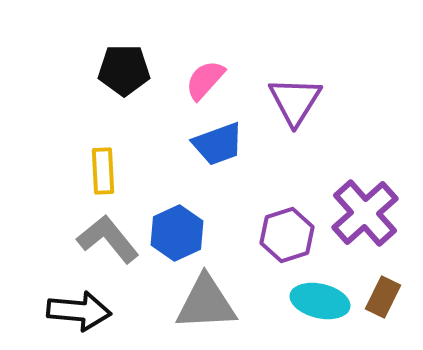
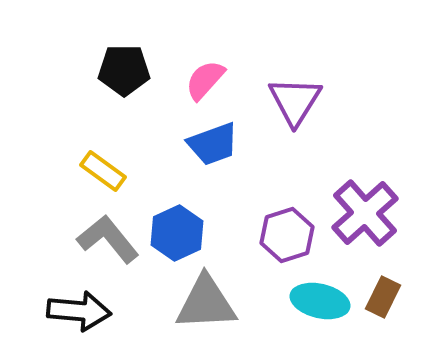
blue trapezoid: moved 5 px left
yellow rectangle: rotated 51 degrees counterclockwise
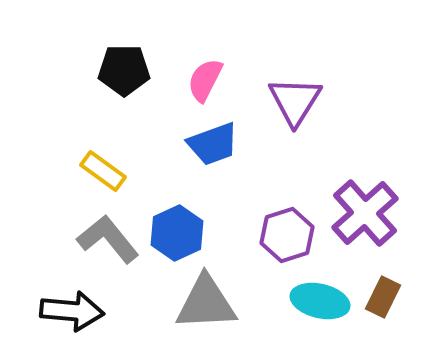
pink semicircle: rotated 15 degrees counterclockwise
black arrow: moved 7 px left
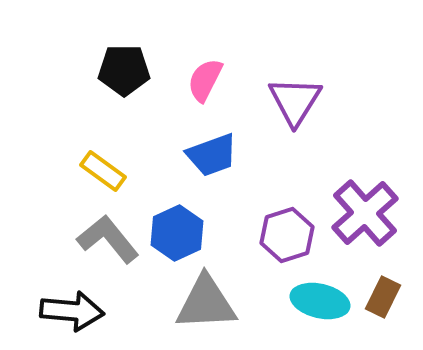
blue trapezoid: moved 1 px left, 11 px down
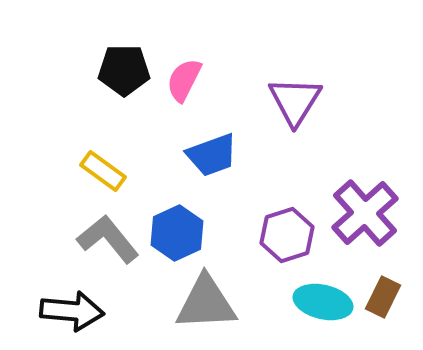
pink semicircle: moved 21 px left
cyan ellipse: moved 3 px right, 1 px down
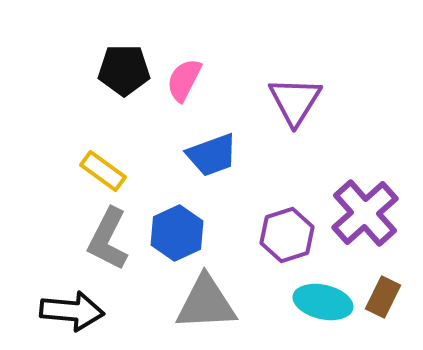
gray L-shape: rotated 114 degrees counterclockwise
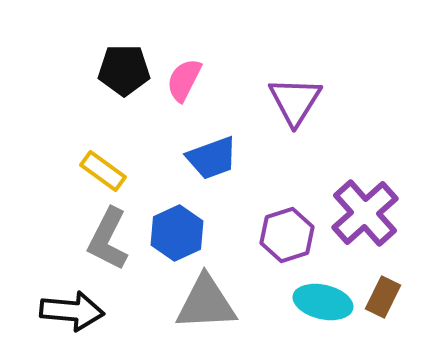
blue trapezoid: moved 3 px down
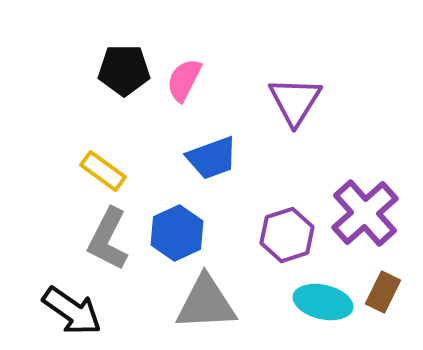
brown rectangle: moved 5 px up
black arrow: rotated 30 degrees clockwise
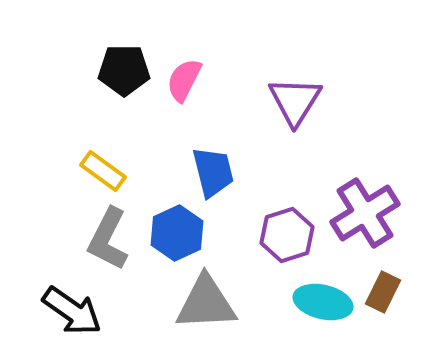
blue trapezoid: moved 1 px right, 14 px down; rotated 84 degrees counterclockwise
purple cross: rotated 10 degrees clockwise
